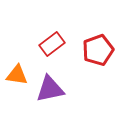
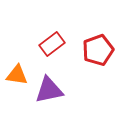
purple triangle: moved 1 px left, 1 px down
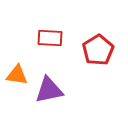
red rectangle: moved 2 px left, 6 px up; rotated 40 degrees clockwise
red pentagon: rotated 12 degrees counterclockwise
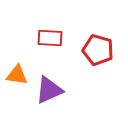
red pentagon: rotated 24 degrees counterclockwise
purple triangle: rotated 12 degrees counterclockwise
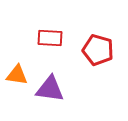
purple triangle: moved 1 px right, 1 px up; rotated 32 degrees clockwise
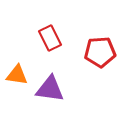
red rectangle: rotated 60 degrees clockwise
red pentagon: moved 2 px right, 2 px down; rotated 20 degrees counterclockwise
